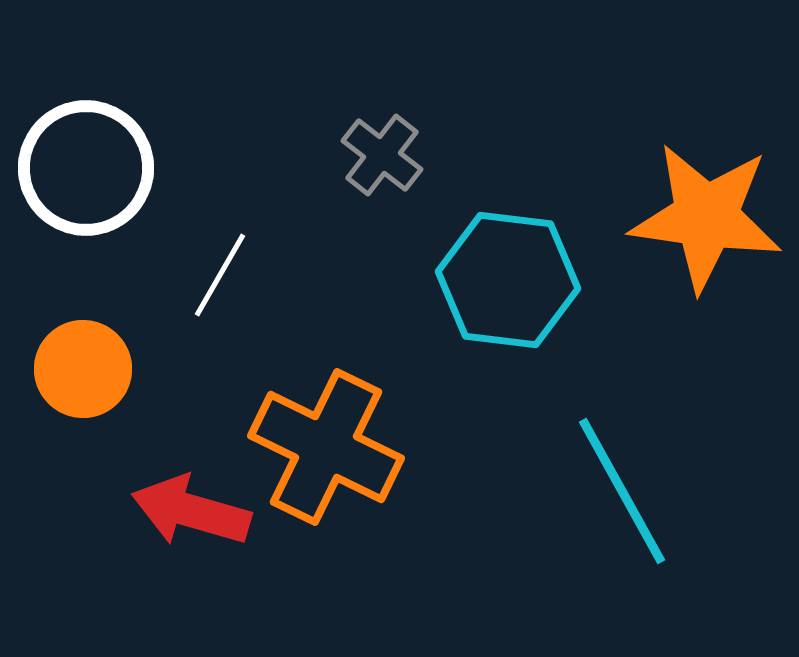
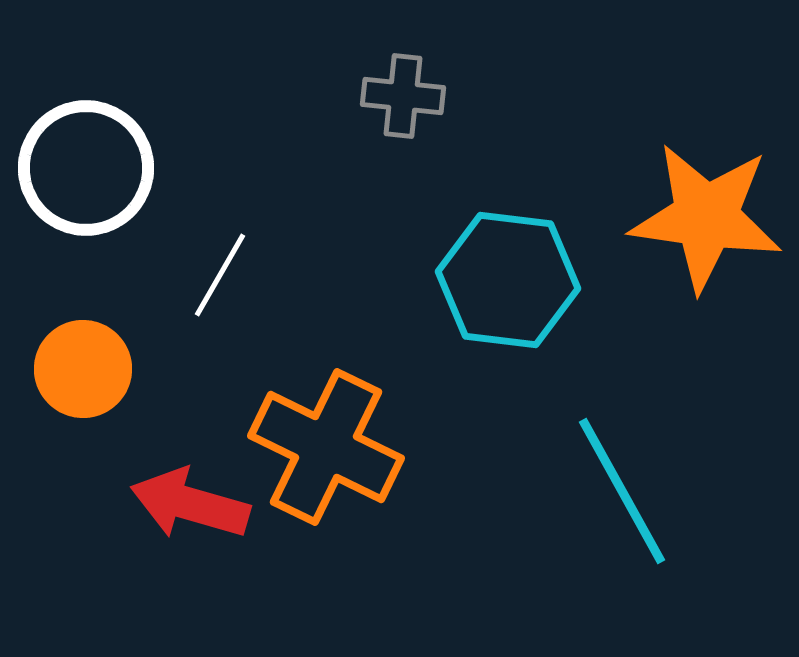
gray cross: moved 21 px right, 59 px up; rotated 32 degrees counterclockwise
red arrow: moved 1 px left, 7 px up
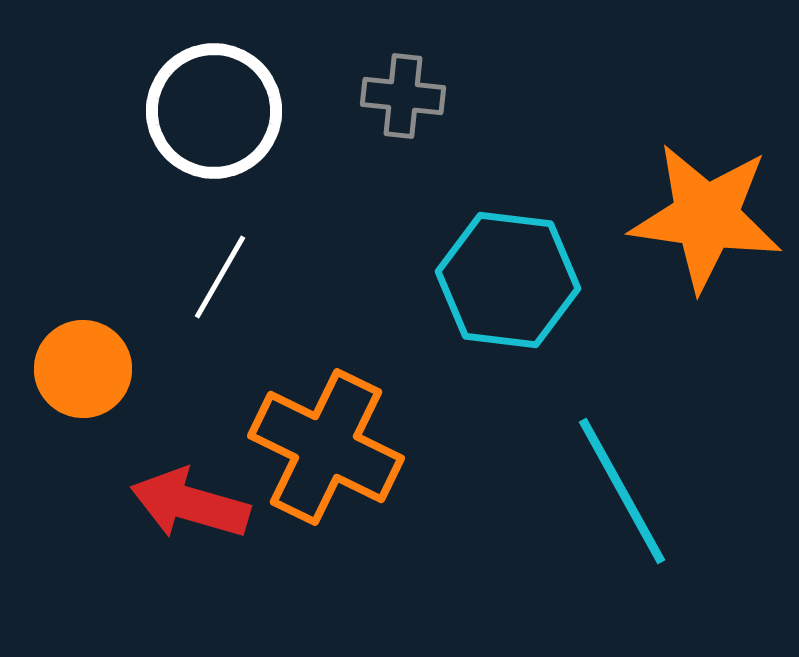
white circle: moved 128 px right, 57 px up
white line: moved 2 px down
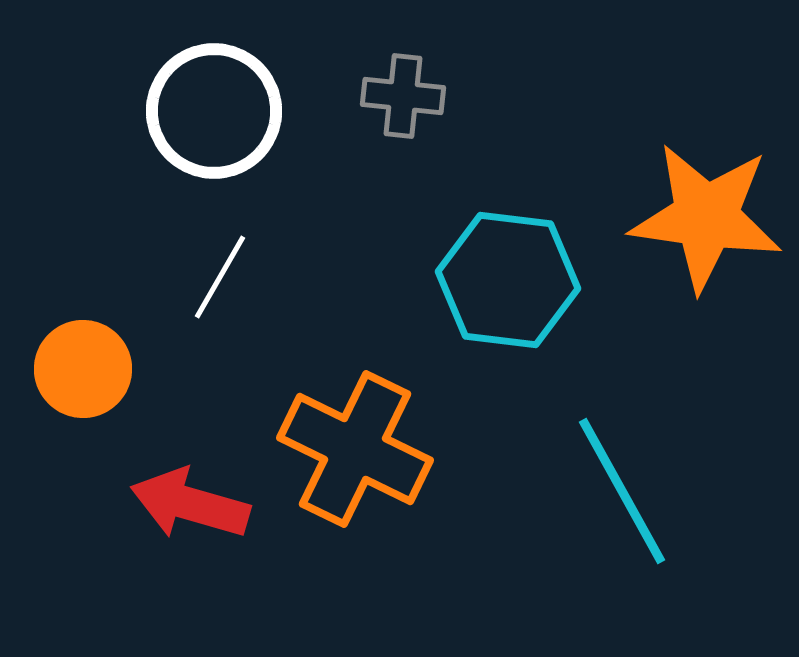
orange cross: moved 29 px right, 2 px down
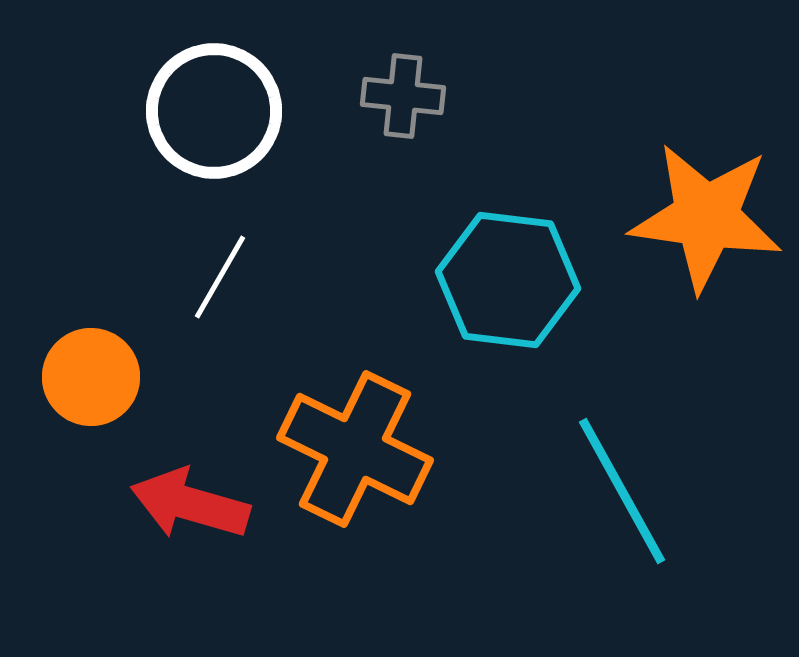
orange circle: moved 8 px right, 8 px down
